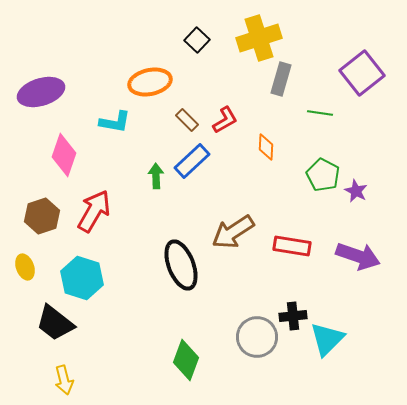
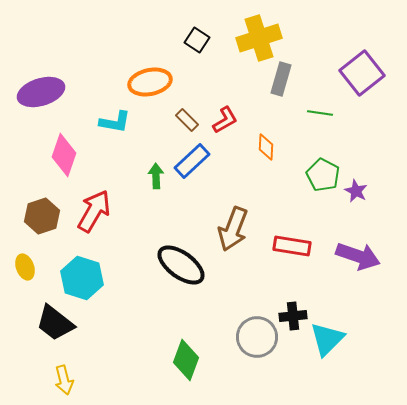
black square: rotated 10 degrees counterclockwise
brown arrow: moved 3 px up; rotated 36 degrees counterclockwise
black ellipse: rotated 33 degrees counterclockwise
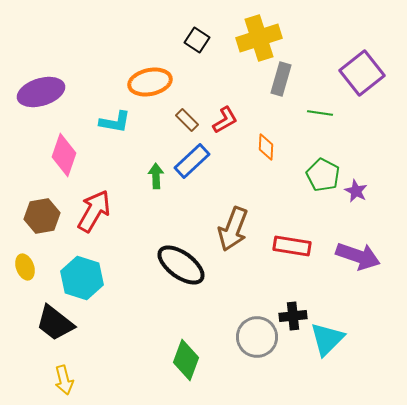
brown hexagon: rotated 8 degrees clockwise
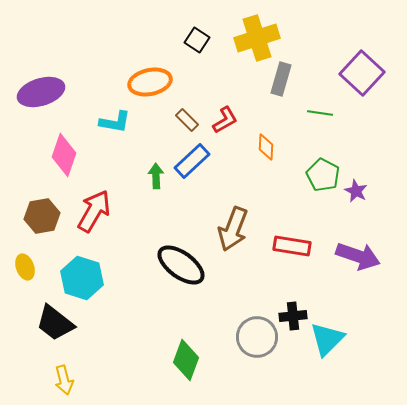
yellow cross: moved 2 px left
purple square: rotated 9 degrees counterclockwise
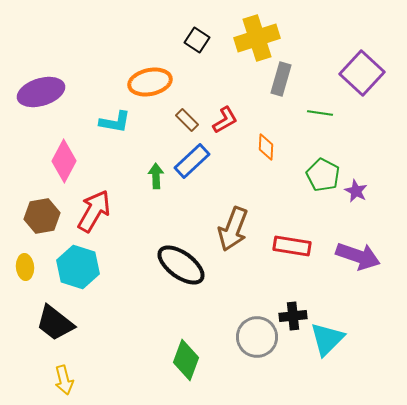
pink diamond: moved 6 px down; rotated 9 degrees clockwise
yellow ellipse: rotated 15 degrees clockwise
cyan hexagon: moved 4 px left, 11 px up
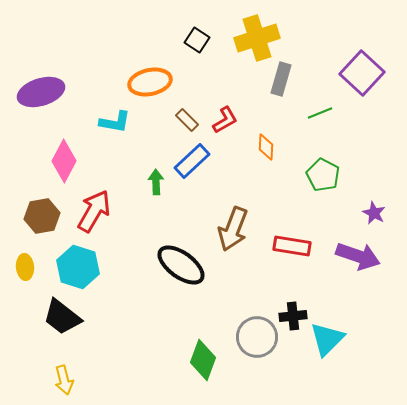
green line: rotated 30 degrees counterclockwise
green arrow: moved 6 px down
purple star: moved 18 px right, 22 px down
black trapezoid: moved 7 px right, 6 px up
green diamond: moved 17 px right
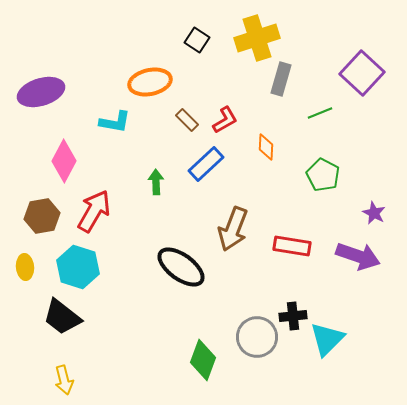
blue rectangle: moved 14 px right, 3 px down
black ellipse: moved 2 px down
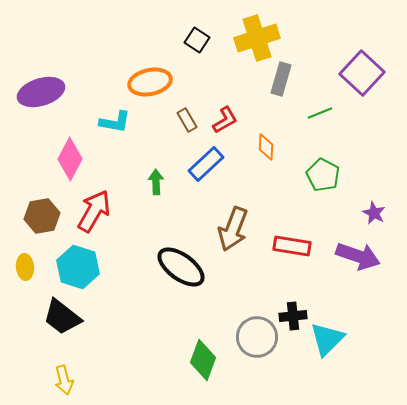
brown rectangle: rotated 15 degrees clockwise
pink diamond: moved 6 px right, 2 px up
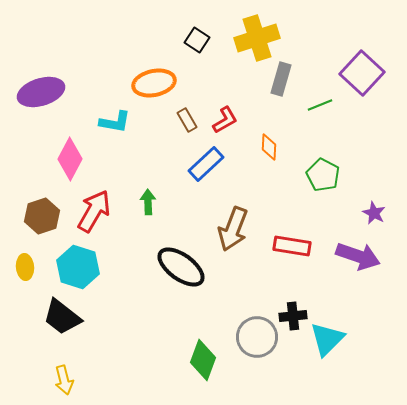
orange ellipse: moved 4 px right, 1 px down
green line: moved 8 px up
orange diamond: moved 3 px right
green arrow: moved 8 px left, 20 px down
brown hexagon: rotated 8 degrees counterclockwise
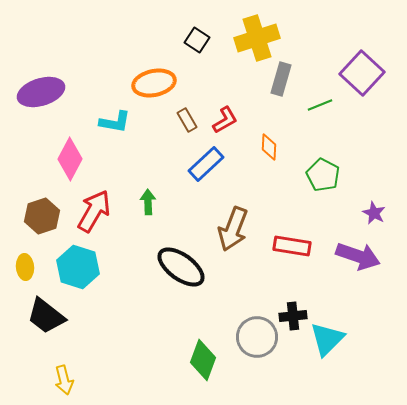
black trapezoid: moved 16 px left, 1 px up
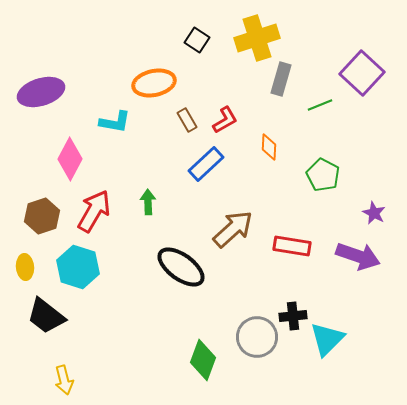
brown arrow: rotated 153 degrees counterclockwise
